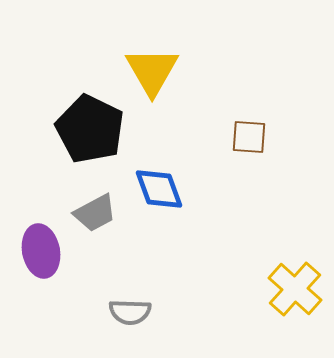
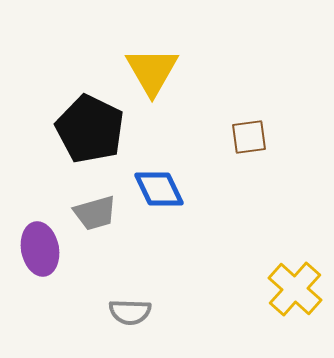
brown square: rotated 12 degrees counterclockwise
blue diamond: rotated 6 degrees counterclockwise
gray trapezoid: rotated 12 degrees clockwise
purple ellipse: moved 1 px left, 2 px up
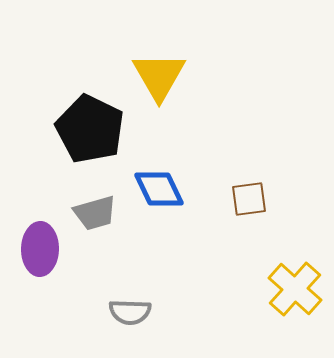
yellow triangle: moved 7 px right, 5 px down
brown square: moved 62 px down
purple ellipse: rotated 12 degrees clockwise
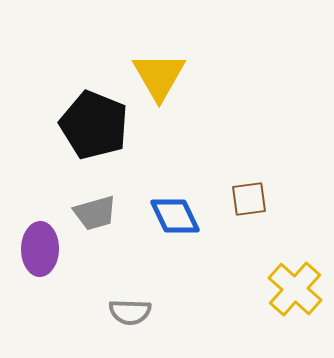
black pentagon: moved 4 px right, 4 px up; rotated 4 degrees counterclockwise
blue diamond: moved 16 px right, 27 px down
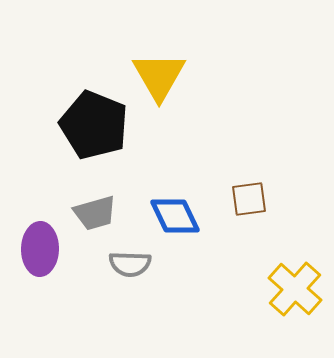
gray semicircle: moved 48 px up
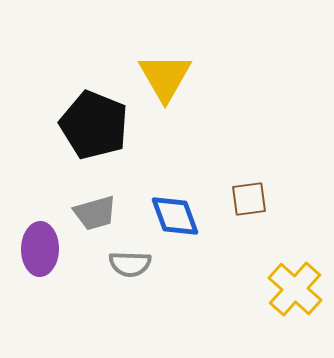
yellow triangle: moved 6 px right, 1 px down
blue diamond: rotated 6 degrees clockwise
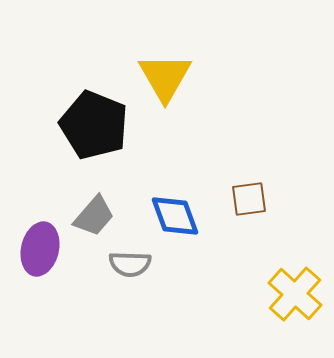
gray trapezoid: moved 1 px left, 3 px down; rotated 33 degrees counterclockwise
purple ellipse: rotated 12 degrees clockwise
yellow cross: moved 5 px down
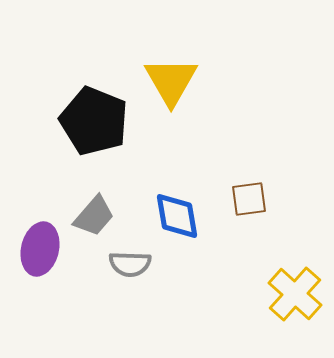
yellow triangle: moved 6 px right, 4 px down
black pentagon: moved 4 px up
blue diamond: moved 2 px right; rotated 10 degrees clockwise
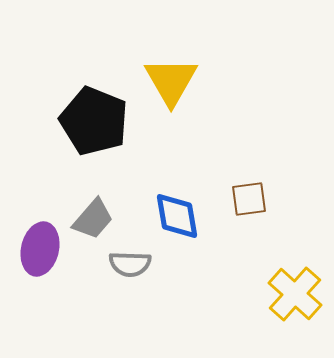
gray trapezoid: moved 1 px left, 3 px down
